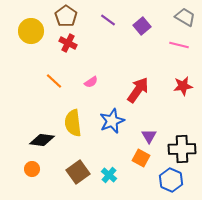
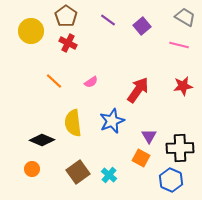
black diamond: rotated 15 degrees clockwise
black cross: moved 2 px left, 1 px up
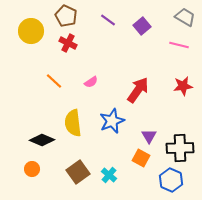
brown pentagon: rotated 10 degrees counterclockwise
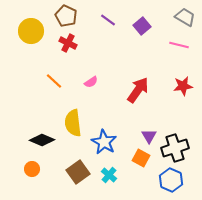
blue star: moved 8 px left, 21 px down; rotated 20 degrees counterclockwise
black cross: moved 5 px left; rotated 16 degrees counterclockwise
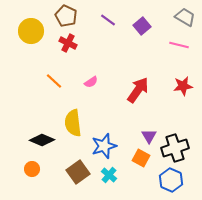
blue star: moved 4 px down; rotated 25 degrees clockwise
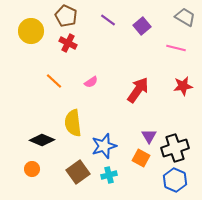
pink line: moved 3 px left, 3 px down
cyan cross: rotated 35 degrees clockwise
blue hexagon: moved 4 px right
